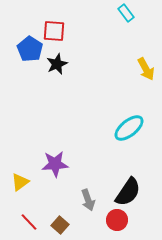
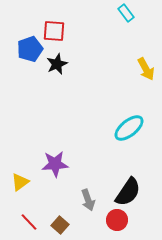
blue pentagon: rotated 20 degrees clockwise
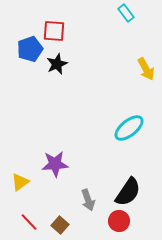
red circle: moved 2 px right, 1 px down
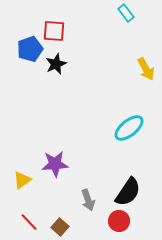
black star: moved 1 px left
yellow triangle: moved 2 px right, 2 px up
brown square: moved 2 px down
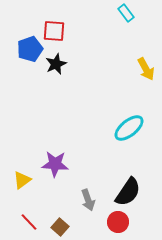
purple star: rotated 8 degrees clockwise
red circle: moved 1 px left, 1 px down
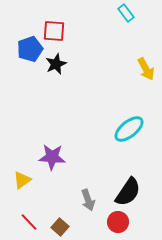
cyan ellipse: moved 1 px down
purple star: moved 3 px left, 7 px up
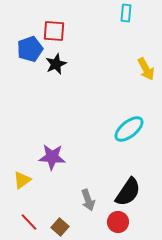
cyan rectangle: rotated 42 degrees clockwise
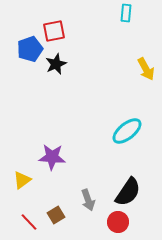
red square: rotated 15 degrees counterclockwise
cyan ellipse: moved 2 px left, 2 px down
brown square: moved 4 px left, 12 px up; rotated 18 degrees clockwise
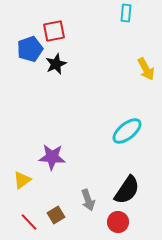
black semicircle: moved 1 px left, 2 px up
